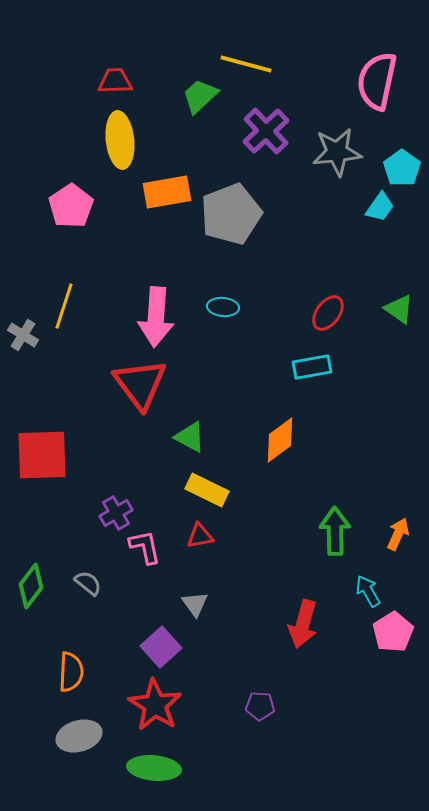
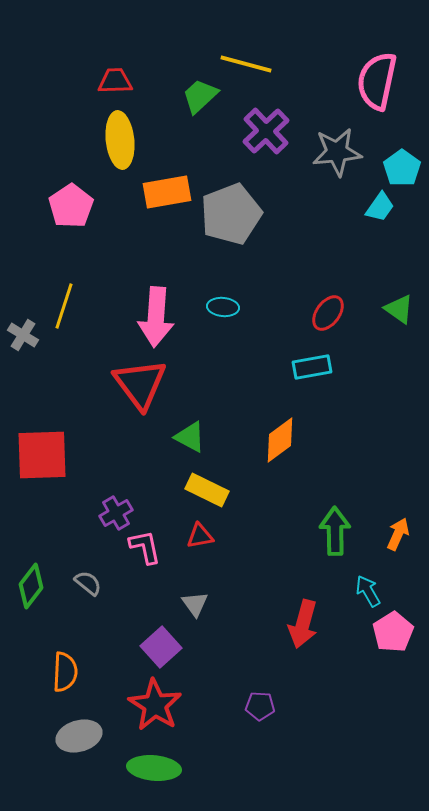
orange semicircle at (71, 672): moved 6 px left
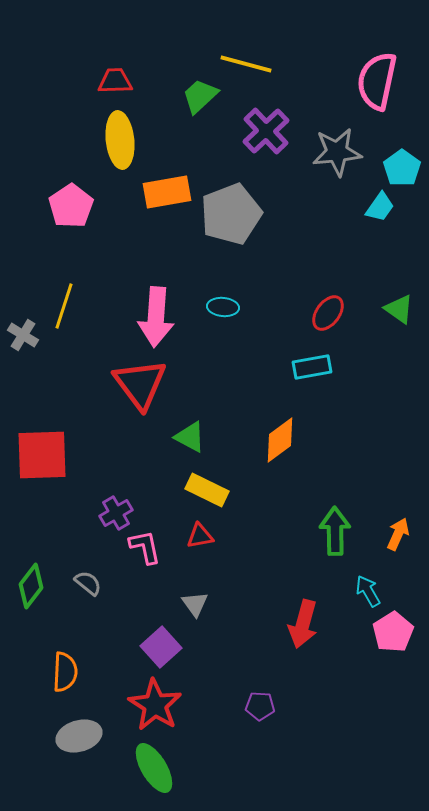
green ellipse at (154, 768): rotated 54 degrees clockwise
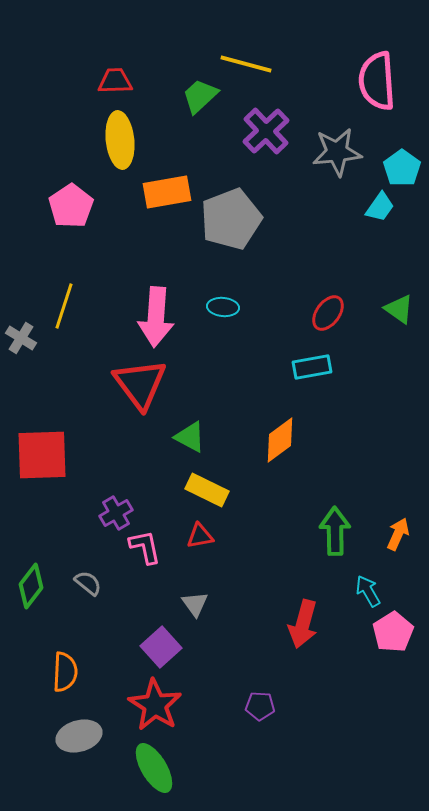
pink semicircle at (377, 81): rotated 16 degrees counterclockwise
gray pentagon at (231, 214): moved 5 px down
gray cross at (23, 335): moved 2 px left, 3 px down
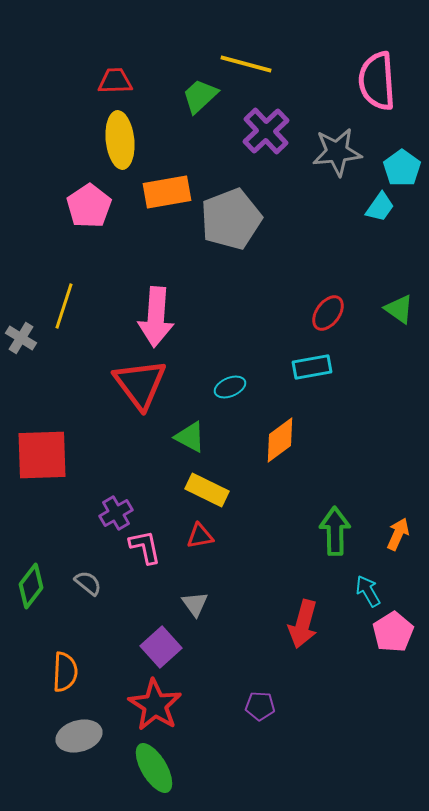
pink pentagon at (71, 206): moved 18 px right
cyan ellipse at (223, 307): moved 7 px right, 80 px down; rotated 28 degrees counterclockwise
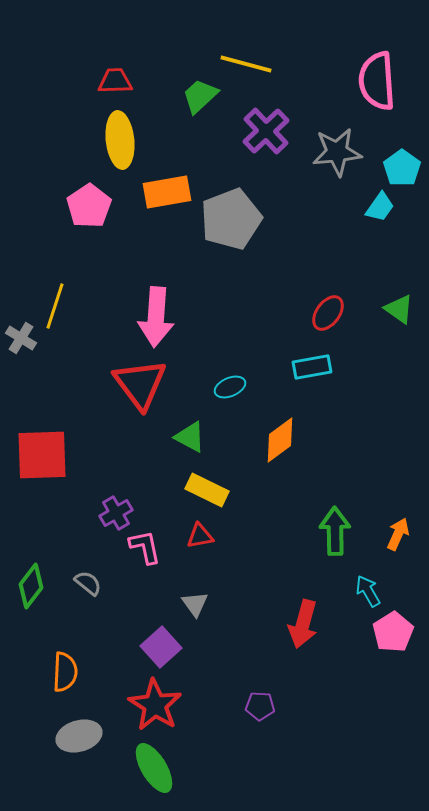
yellow line at (64, 306): moved 9 px left
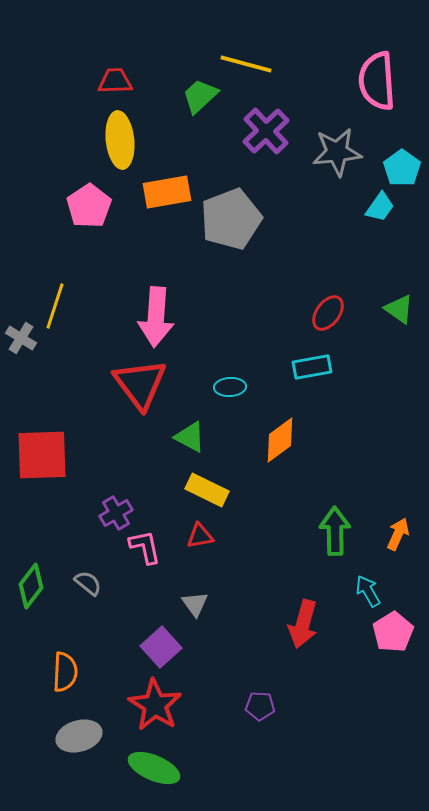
cyan ellipse at (230, 387): rotated 20 degrees clockwise
green ellipse at (154, 768): rotated 36 degrees counterclockwise
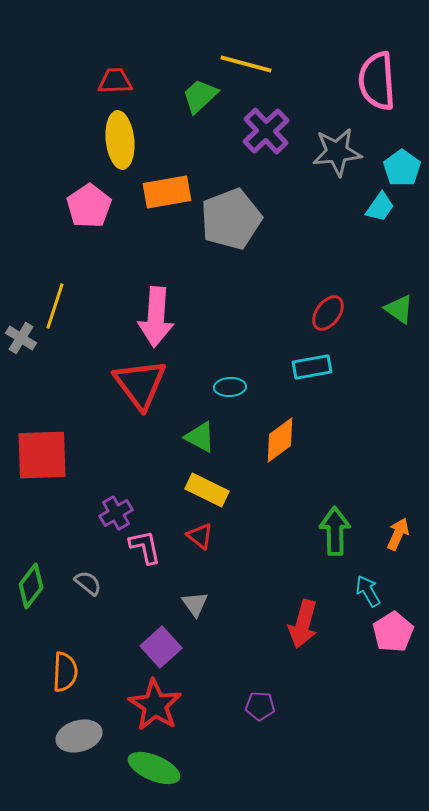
green triangle at (190, 437): moved 10 px right
red triangle at (200, 536): rotated 48 degrees clockwise
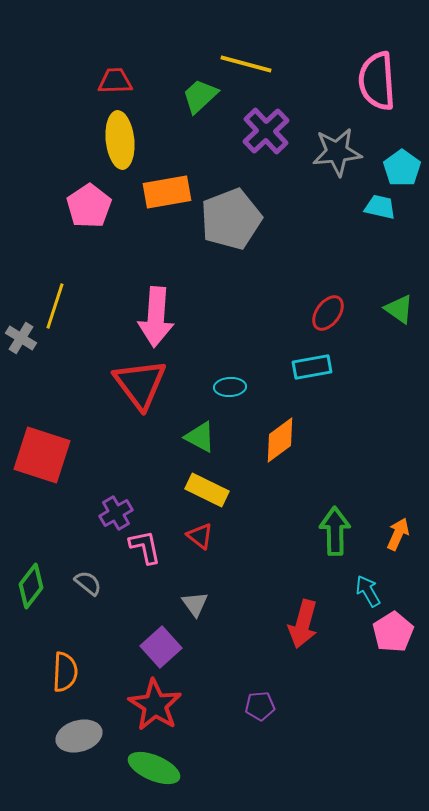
cyan trapezoid at (380, 207): rotated 112 degrees counterclockwise
red square at (42, 455): rotated 20 degrees clockwise
purple pentagon at (260, 706): rotated 8 degrees counterclockwise
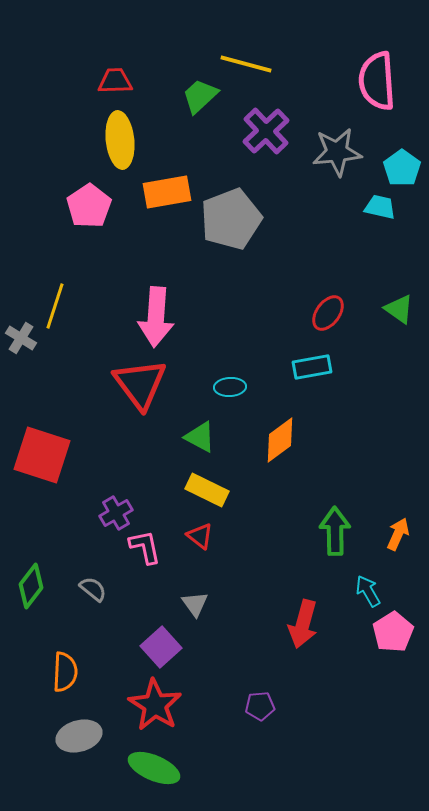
gray semicircle at (88, 583): moved 5 px right, 6 px down
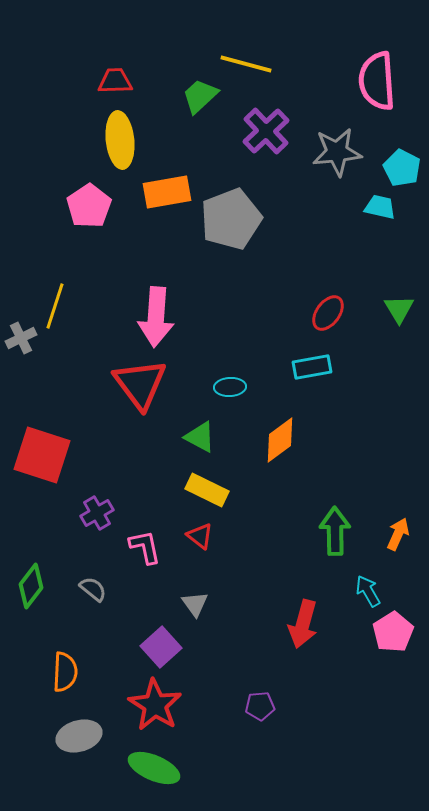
cyan pentagon at (402, 168): rotated 9 degrees counterclockwise
green triangle at (399, 309): rotated 24 degrees clockwise
gray cross at (21, 338): rotated 32 degrees clockwise
purple cross at (116, 513): moved 19 px left
